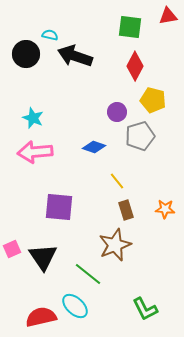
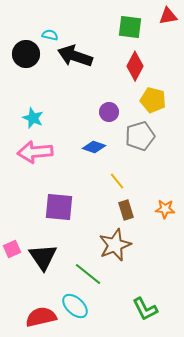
purple circle: moved 8 px left
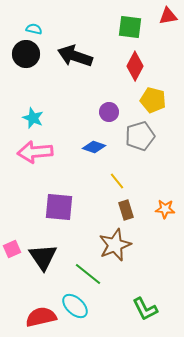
cyan semicircle: moved 16 px left, 6 px up
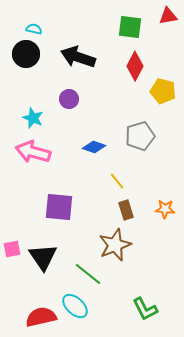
black arrow: moved 3 px right, 1 px down
yellow pentagon: moved 10 px right, 9 px up
purple circle: moved 40 px left, 13 px up
pink arrow: moved 2 px left; rotated 20 degrees clockwise
pink square: rotated 12 degrees clockwise
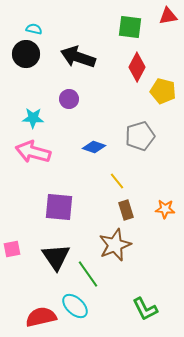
red diamond: moved 2 px right, 1 px down
cyan star: rotated 20 degrees counterclockwise
black triangle: moved 13 px right
green line: rotated 16 degrees clockwise
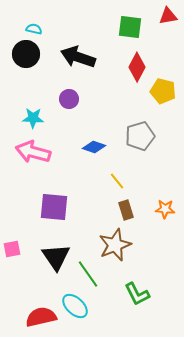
purple square: moved 5 px left
green L-shape: moved 8 px left, 15 px up
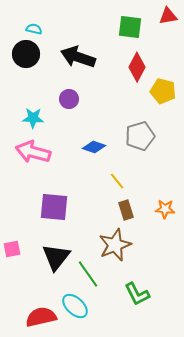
black triangle: rotated 12 degrees clockwise
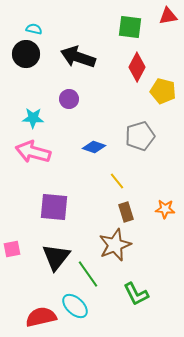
brown rectangle: moved 2 px down
green L-shape: moved 1 px left
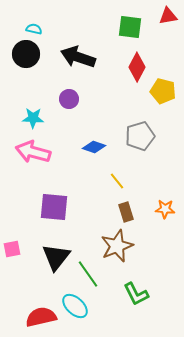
brown star: moved 2 px right, 1 px down
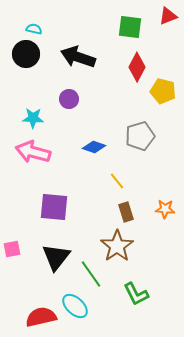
red triangle: rotated 12 degrees counterclockwise
brown star: rotated 12 degrees counterclockwise
green line: moved 3 px right
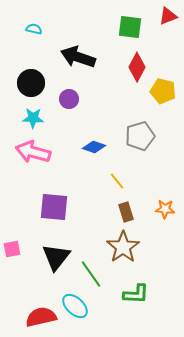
black circle: moved 5 px right, 29 px down
brown star: moved 6 px right, 1 px down
green L-shape: rotated 60 degrees counterclockwise
